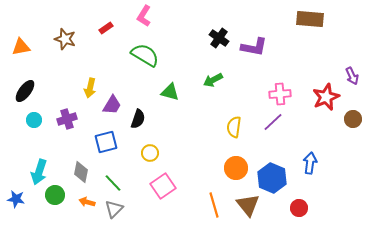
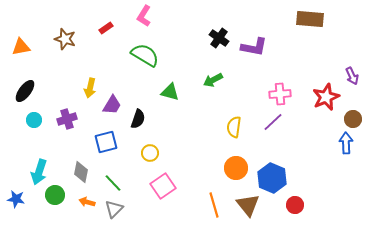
blue arrow: moved 36 px right, 20 px up; rotated 10 degrees counterclockwise
red circle: moved 4 px left, 3 px up
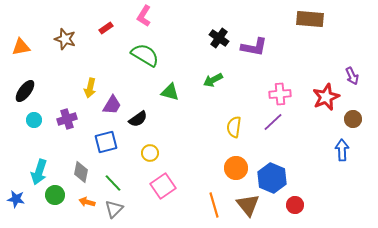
black semicircle: rotated 36 degrees clockwise
blue arrow: moved 4 px left, 7 px down
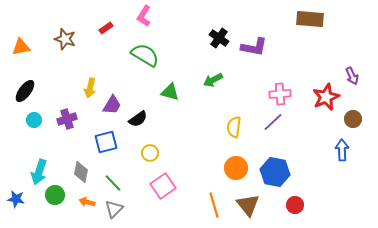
blue hexagon: moved 3 px right, 6 px up; rotated 12 degrees counterclockwise
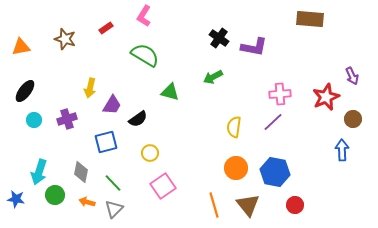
green arrow: moved 3 px up
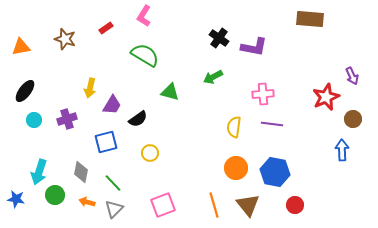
pink cross: moved 17 px left
purple line: moved 1 px left, 2 px down; rotated 50 degrees clockwise
pink square: moved 19 px down; rotated 15 degrees clockwise
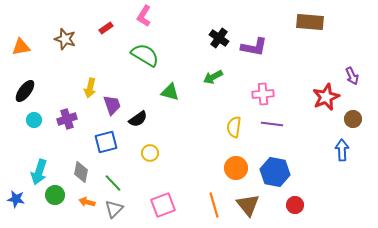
brown rectangle: moved 3 px down
purple trapezoid: rotated 50 degrees counterclockwise
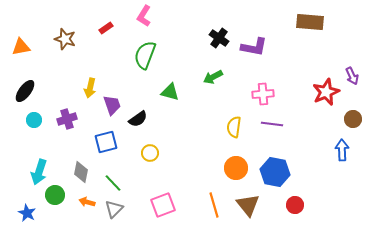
green semicircle: rotated 100 degrees counterclockwise
red star: moved 5 px up
blue star: moved 11 px right, 14 px down; rotated 18 degrees clockwise
